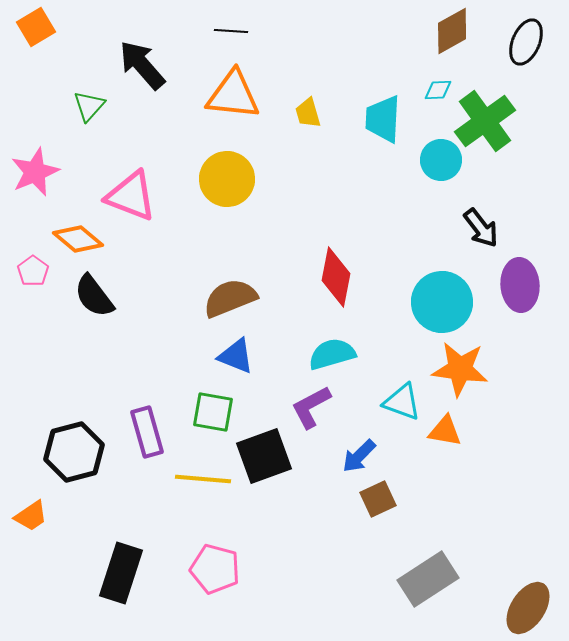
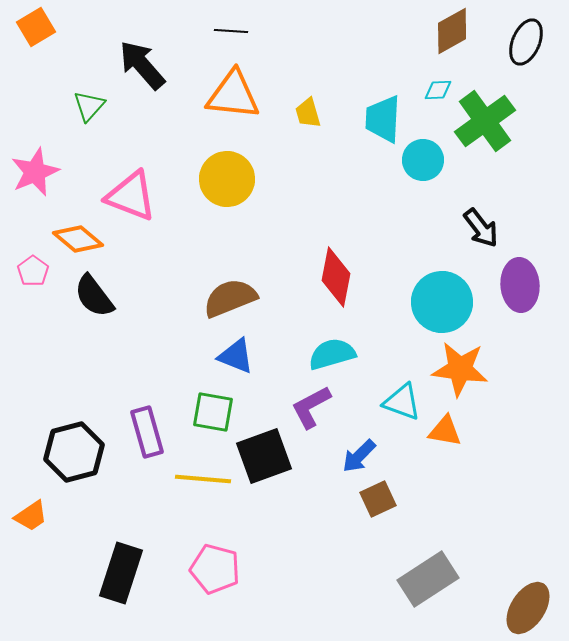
cyan circle at (441, 160): moved 18 px left
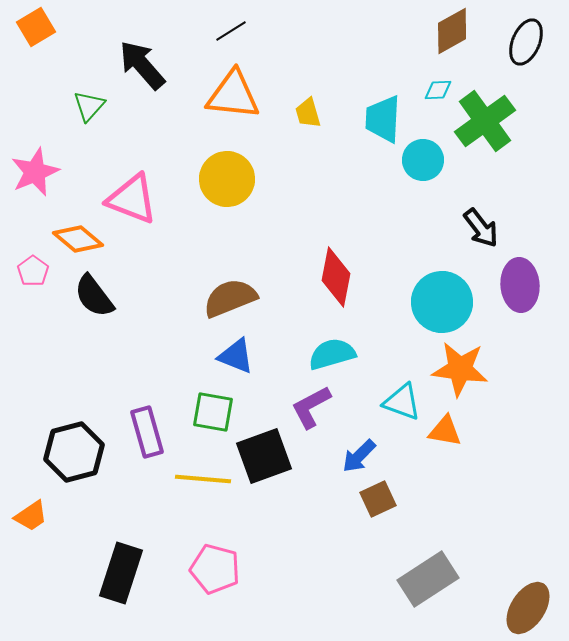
black line at (231, 31): rotated 36 degrees counterclockwise
pink triangle at (131, 196): moved 1 px right, 3 px down
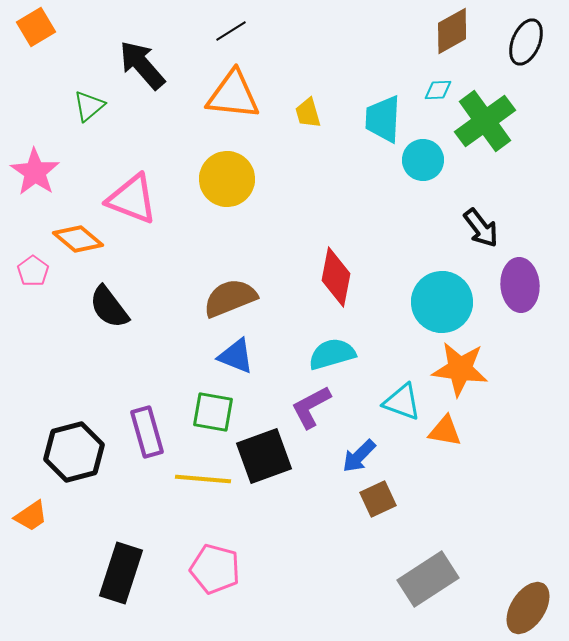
green triangle at (89, 106): rotated 8 degrees clockwise
pink star at (35, 172): rotated 15 degrees counterclockwise
black semicircle at (94, 296): moved 15 px right, 11 px down
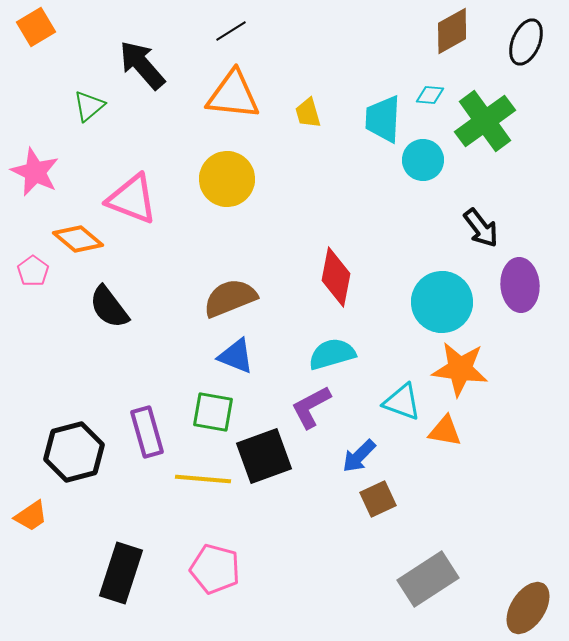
cyan diamond at (438, 90): moved 8 px left, 5 px down; rotated 8 degrees clockwise
pink star at (35, 172): rotated 9 degrees counterclockwise
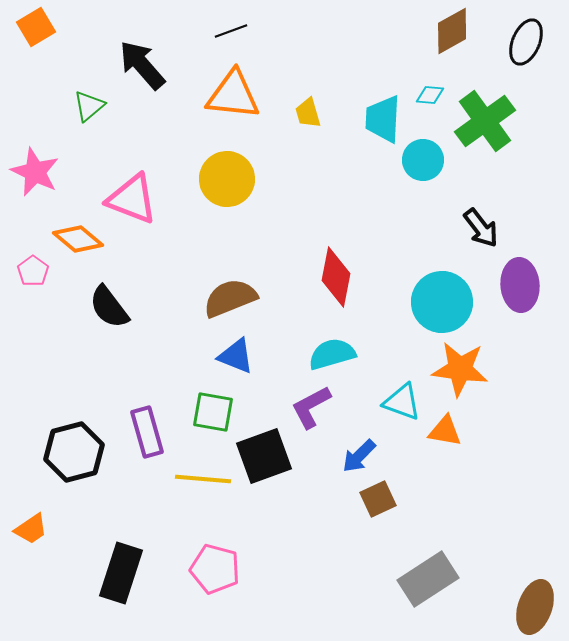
black line at (231, 31): rotated 12 degrees clockwise
orange trapezoid at (31, 516): moved 13 px down
brown ellipse at (528, 608): moved 7 px right, 1 px up; rotated 14 degrees counterclockwise
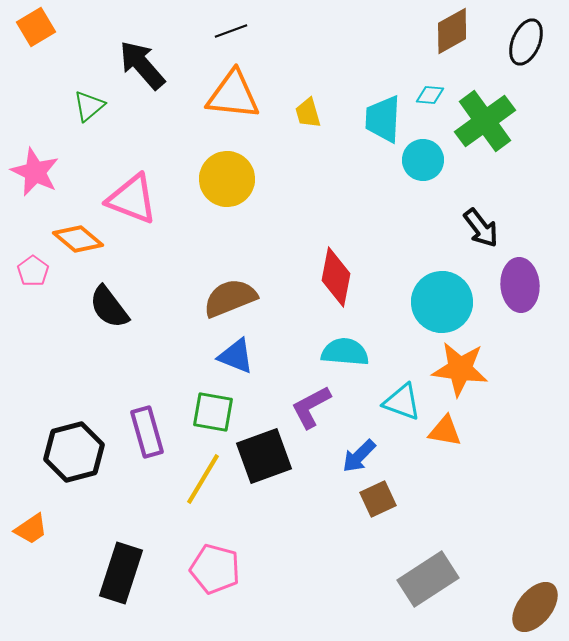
cyan semicircle at (332, 354): moved 13 px right, 2 px up; rotated 21 degrees clockwise
yellow line at (203, 479): rotated 64 degrees counterclockwise
brown ellipse at (535, 607): rotated 20 degrees clockwise
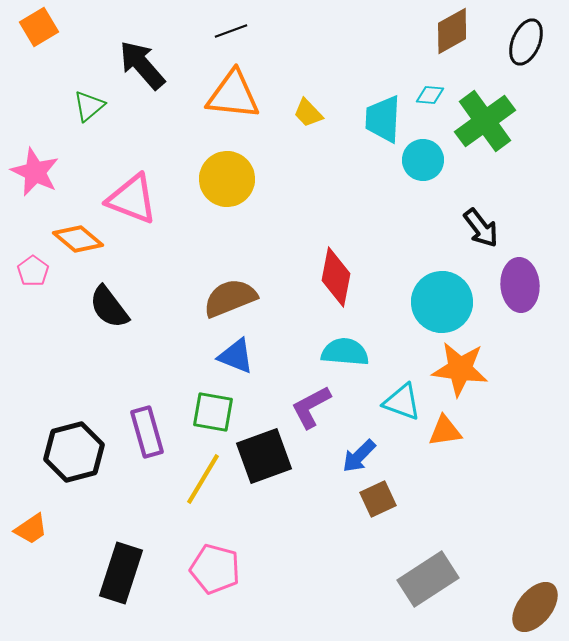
orange square at (36, 27): moved 3 px right
yellow trapezoid at (308, 113): rotated 28 degrees counterclockwise
orange triangle at (445, 431): rotated 18 degrees counterclockwise
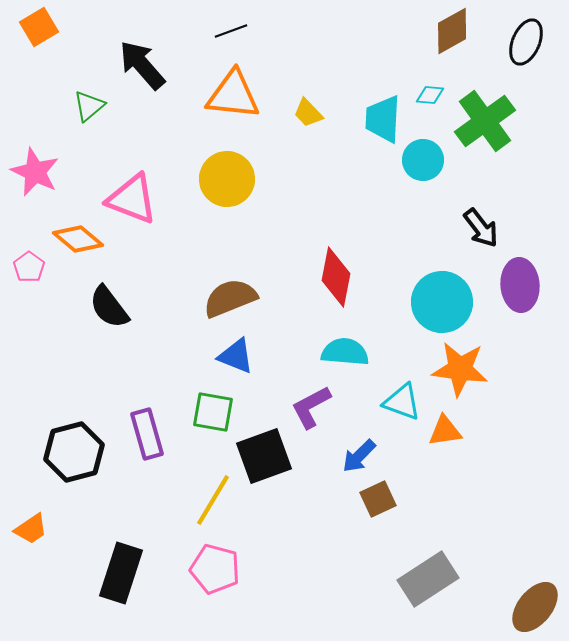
pink pentagon at (33, 271): moved 4 px left, 4 px up
purple rectangle at (147, 432): moved 2 px down
yellow line at (203, 479): moved 10 px right, 21 px down
